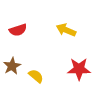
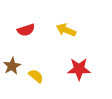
red semicircle: moved 8 px right
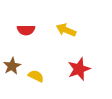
red semicircle: rotated 18 degrees clockwise
red star: rotated 20 degrees counterclockwise
yellow semicircle: rotated 14 degrees counterclockwise
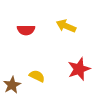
yellow arrow: moved 4 px up
brown star: moved 19 px down
yellow semicircle: moved 1 px right
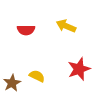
brown star: moved 2 px up
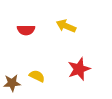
brown star: rotated 24 degrees clockwise
